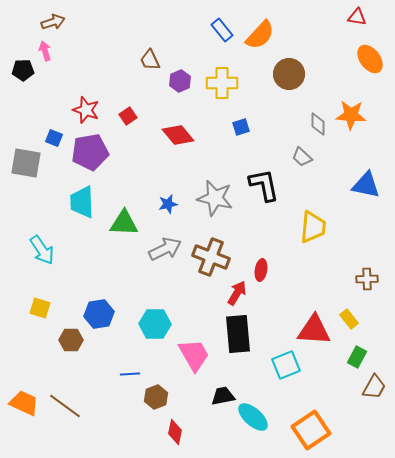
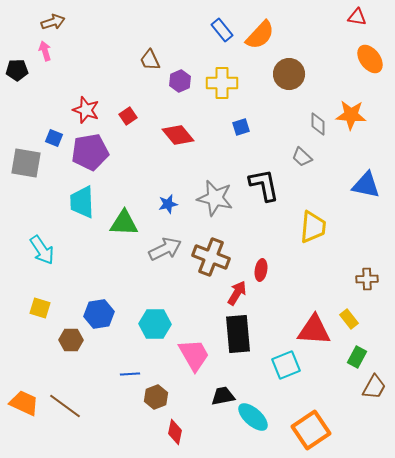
black pentagon at (23, 70): moved 6 px left
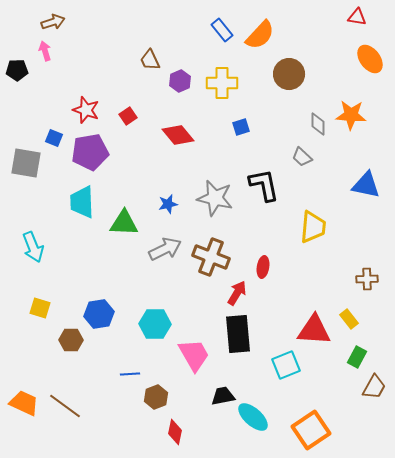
cyan arrow at (42, 250): moved 9 px left, 3 px up; rotated 12 degrees clockwise
red ellipse at (261, 270): moved 2 px right, 3 px up
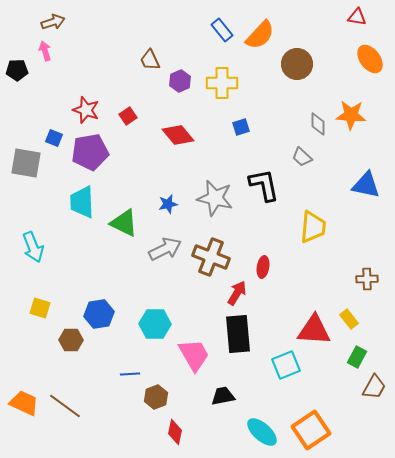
brown circle at (289, 74): moved 8 px right, 10 px up
green triangle at (124, 223): rotated 24 degrees clockwise
cyan ellipse at (253, 417): moved 9 px right, 15 px down
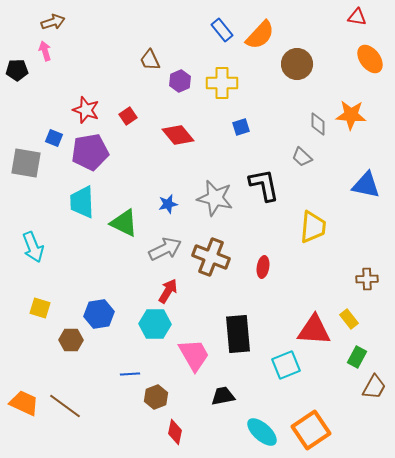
red arrow at (237, 293): moved 69 px left, 2 px up
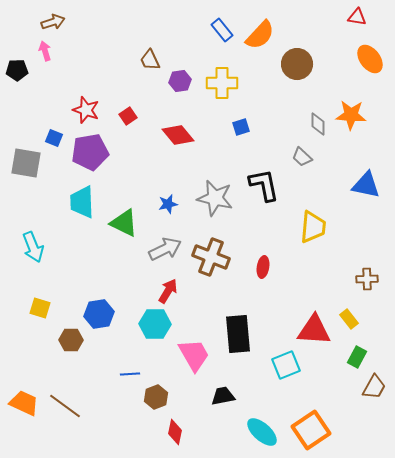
purple hexagon at (180, 81): rotated 15 degrees clockwise
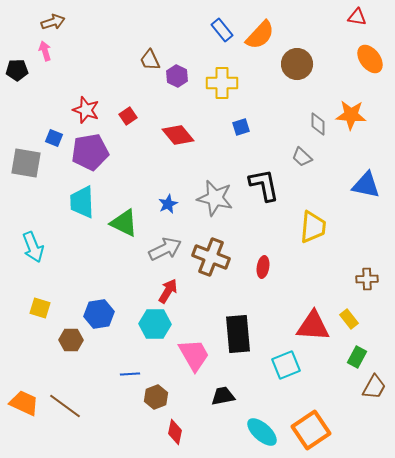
purple hexagon at (180, 81): moved 3 px left, 5 px up; rotated 25 degrees counterclockwise
blue star at (168, 204): rotated 12 degrees counterclockwise
red triangle at (314, 330): moved 1 px left, 4 px up
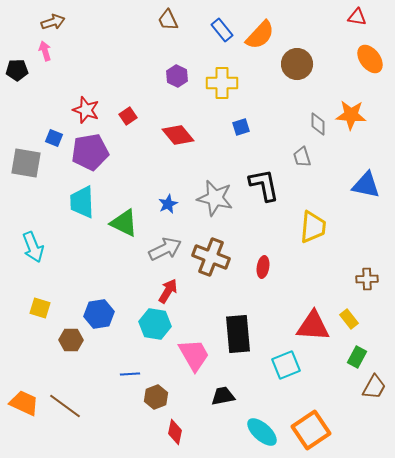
brown trapezoid at (150, 60): moved 18 px right, 40 px up
gray trapezoid at (302, 157): rotated 30 degrees clockwise
cyan hexagon at (155, 324): rotated 8 degrees clockwise
